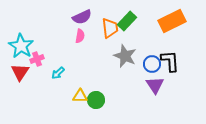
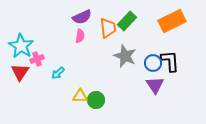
orange trapezoid: moved 2 px left
blue circle: moved 1 px right, 1 px up
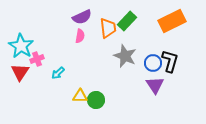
black L-shape: rotated 20 degrees clockwise
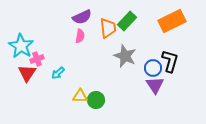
blue circle: moved 5 px down
red triangle: moved 7 px right, 1 px down
